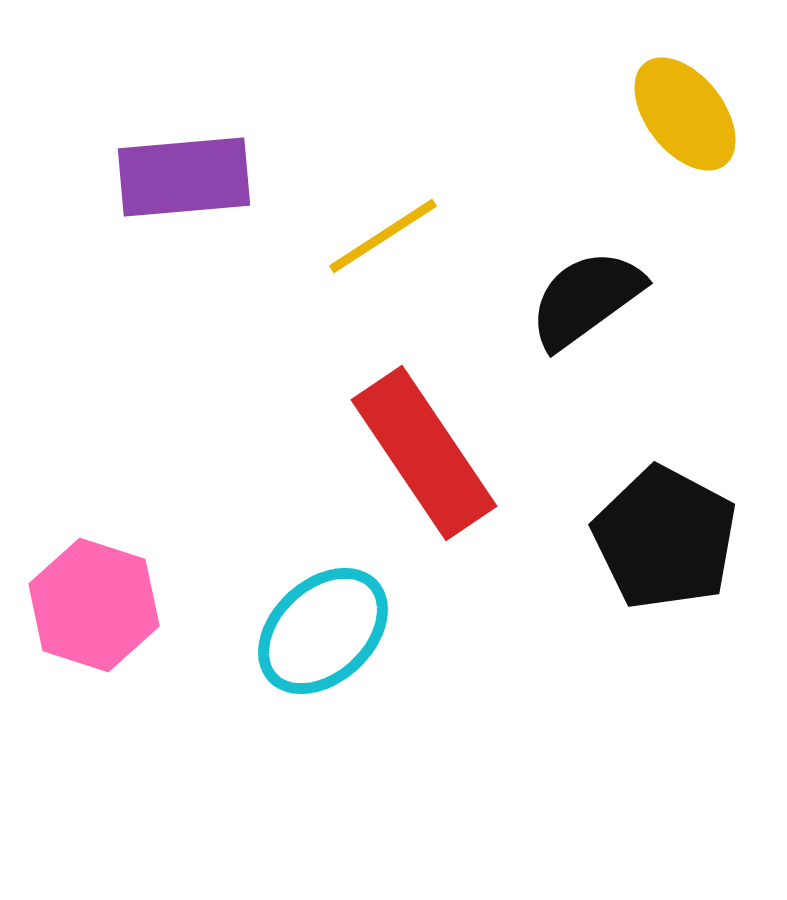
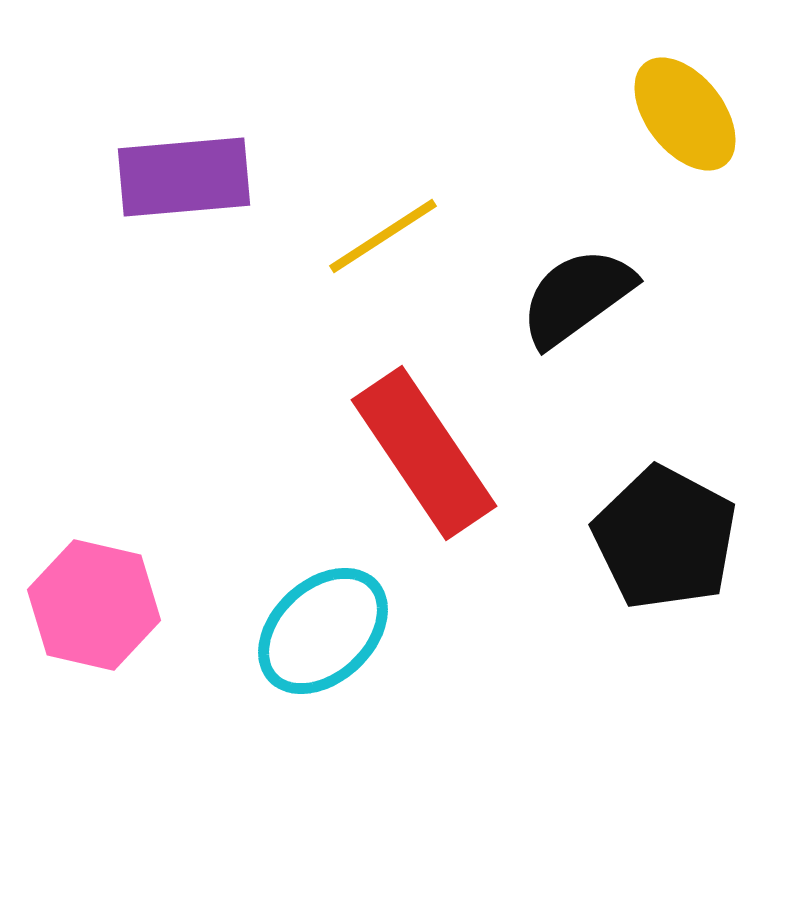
black semicircle: moved 9 px left, 2 px up
pink hexagon: rotated 5 degrees counterclockwise
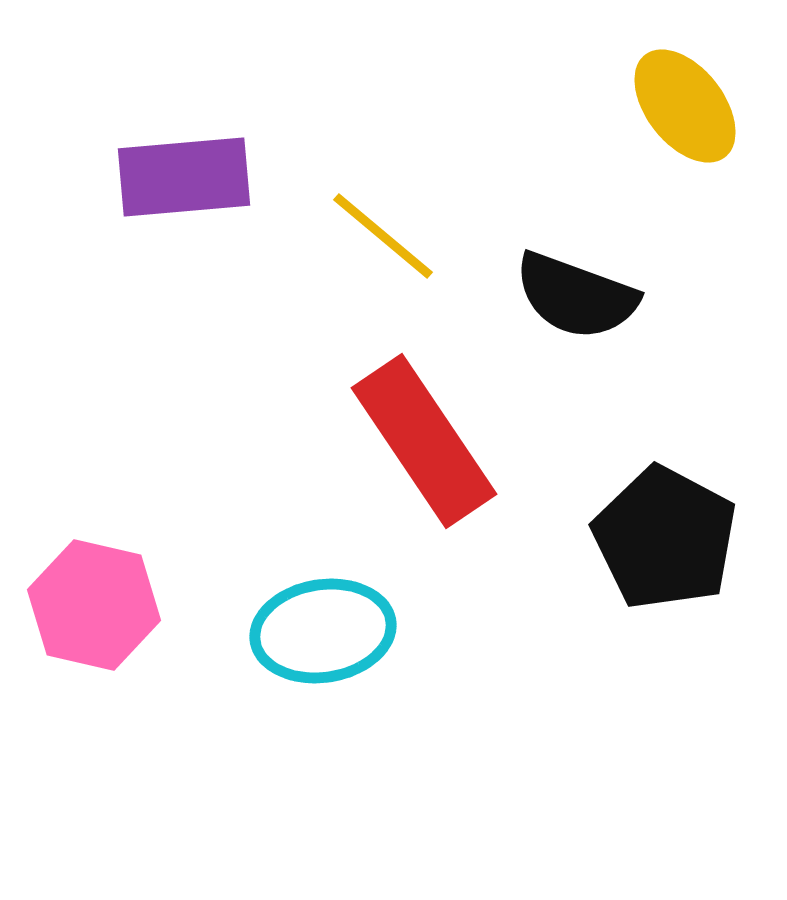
yellow ellipse: moved 8 px up
yellow line: rotated 73 degrees clockwise
black semicircle: moved 1 px left, 1 px up; rotated 124 degrees counterclockwise
red rectangle: moved 12 px up
cyan ellipse: rotated 34 degrees clockwise
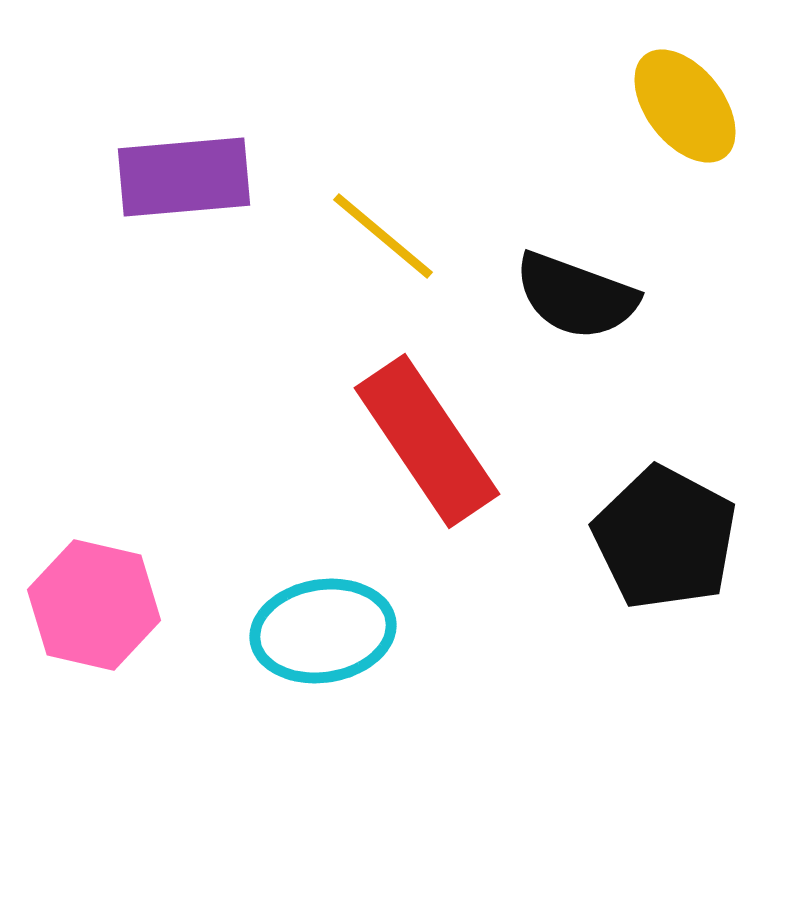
red rectangle: moved 3 px right
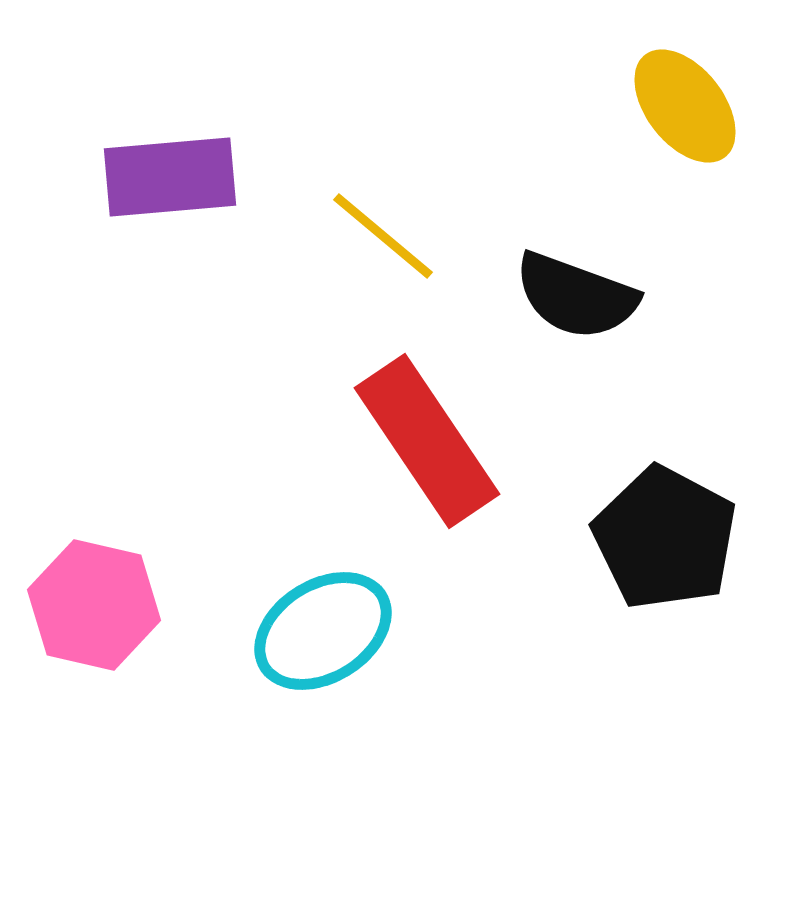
purple rectangle: moved 14 px left
cyan ellipse: rotated 23 degrees counterclockwise
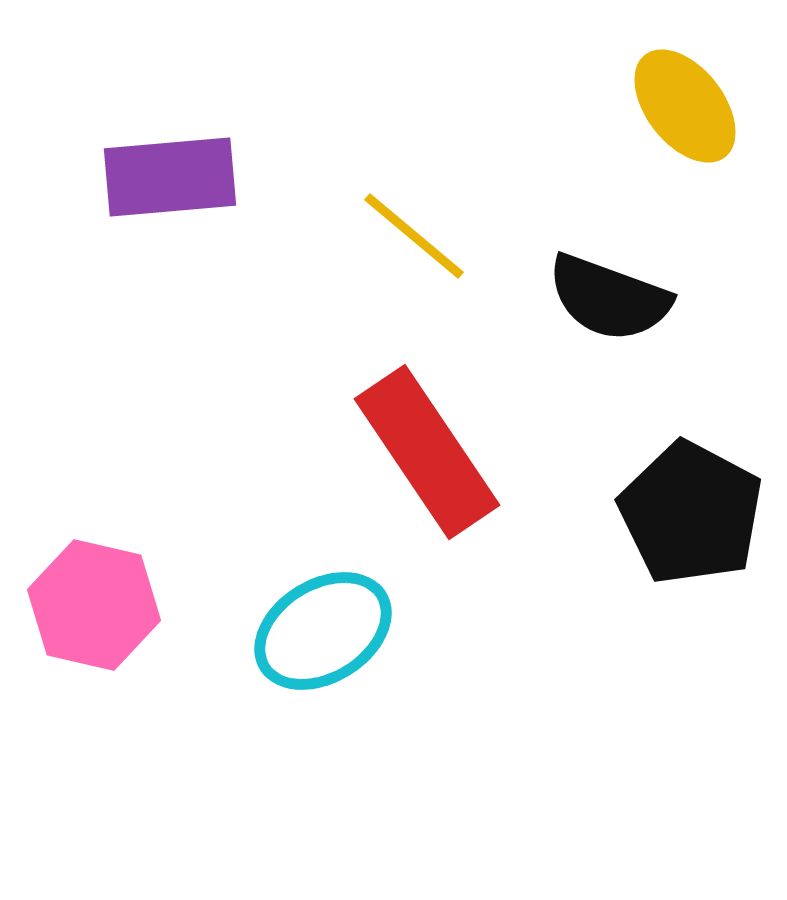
yellow line: moved 31 px right
black semicircle: moved 33 px right, 2 px down
red rectangle: moved 11 px down
black pentagon: moved 26 px right, 25 px up
